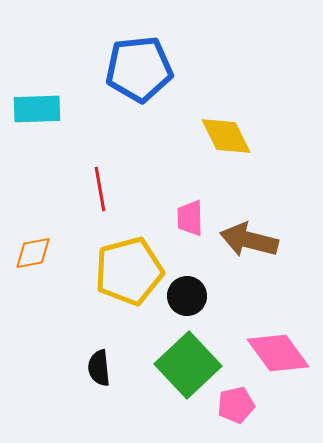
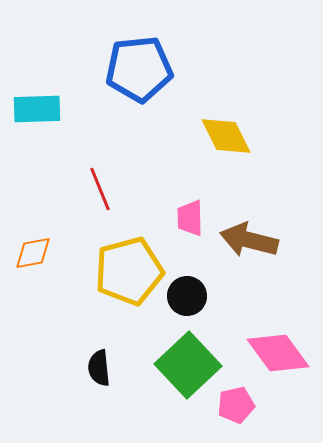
red line: rotated 12 degrees counterclockwise
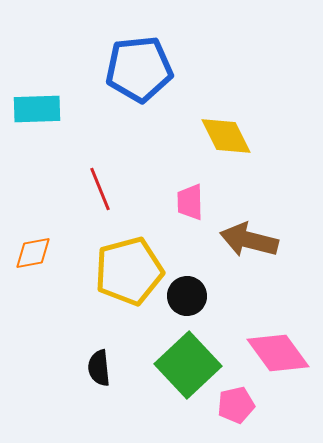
pink trapezoid: moved 16 px up
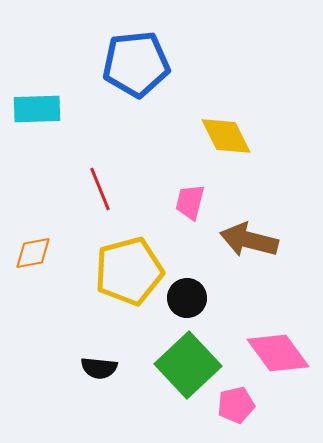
blue pentagon: moved 3 px left, 5 px up
pink trapezoid: rotated 15 degrees clockwise
black circle: moved 2 px down
black semicircle: rotated 78 degrees counterclockwise
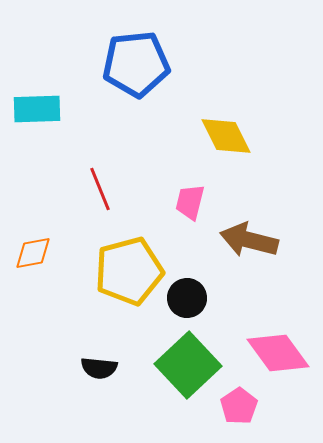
pink pentagon: moved 3 px right, 1 px down; rotated 21 degrees counterclockwise
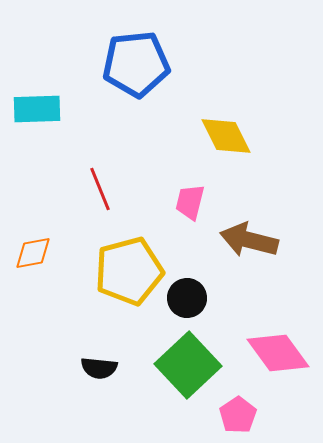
pink pentagon: moved 1 px left, 9 px down
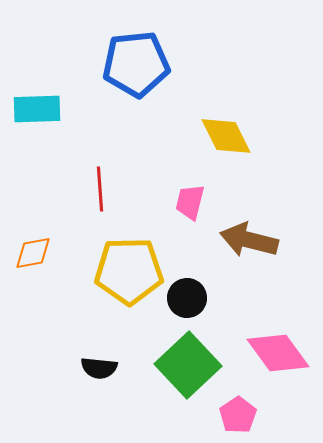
red line: rotated 18 degrees clockwise
yellow pentagon: rotated 14 degrees clockwise
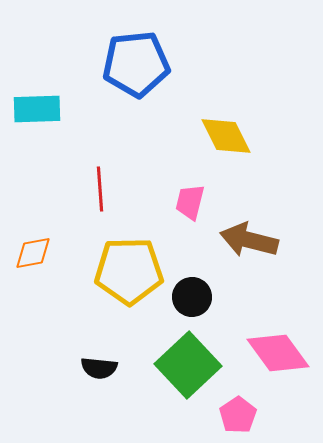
black circle: moved 5 px right, 1 px up
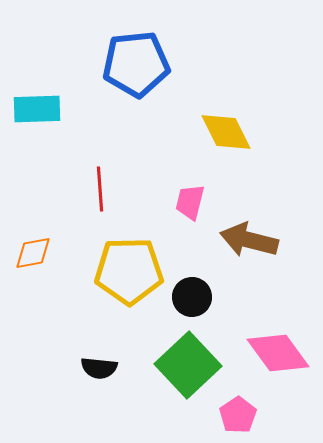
yellow diamond: moved 4 px up
